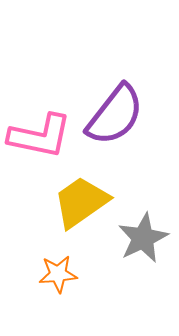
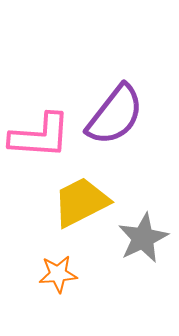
pink L-shape: rotated 8 degrees counterclockwise
yellow trapezoid: rotated 8 degrees clockwise
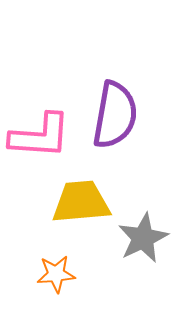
purple semicircle: rotated 28 degrees counterclockwise
yellow trapezoid: rotated 22 degrees clockwise
orange star: moved 2 px left
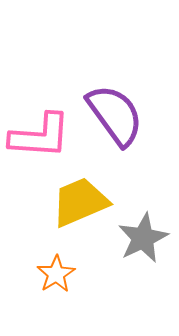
purple semicircle: rotated 46 degrees counterclockwise
yellow trapezoid: moved 1 px left; rotated 18 degrees counterclockwise
orange star: rotated 27 degrees counterclockwise
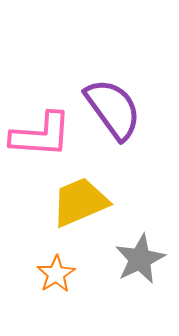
purple semicircle: moved 2 px left, 6 px up
pink L-shape: moved 1 px right, 1 px up
gray star: moved 3 px left, 21 px down
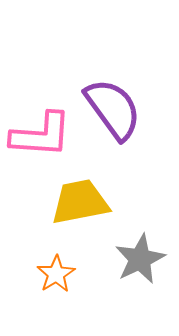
yellow trapezoid: rotated 12 degrees clockwise
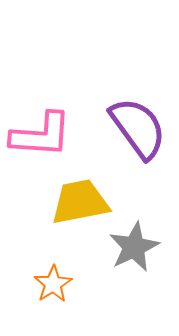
purple semicircle: moved 25 px right, 19 px down
gray star: moved 6 px left, 12 px up
orange star: moved 3 px left, 10 px down
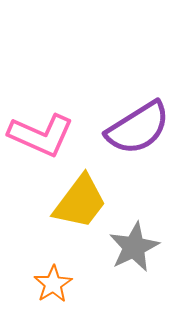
purple semicircle: rotated 94 degrees clockwise
pink L-shape: rotated 20 degrees clockwise
yellow trapezoid: rotated 138 degrees clockwise
